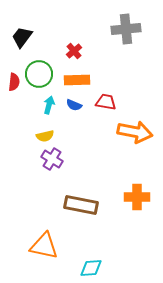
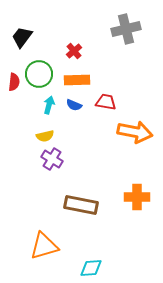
gray cross: rotated 8 degrees counterclockwise
orange triangle: rotated 28 degrees counterclockwise
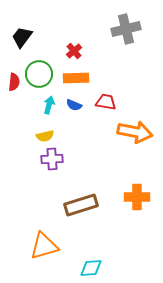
orange rectangle: moved 1 px left, 2 px up
purple cross: rotated 35 degrees counterclockwise
brown rectangle: rotated 28 degrees counterclockwise
